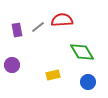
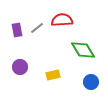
gray line: moved 1 px left, 1 px down
green diamond: moved 1 px right, 2 px up
purple circle: moved 8 px right, 2 px down
blue circle: moved 3 px right
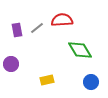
green diamond: moved 3 px left
purple circle: moved 9 px left, 3 px up
yellow rectangle: moved 6 px left, 5 px down
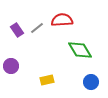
purple rectangle: rotated 24 degrees counterclockwise
purple circle: moved 2 px down
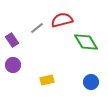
red semicircle: rotated 10 degrees counterclockwise
purple rectangle: moved 5 px left, 10 px down
green diamond: moved 6 px right, 8 px up
purple circle: moved 2 px right, 1 px up
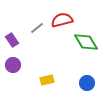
blue circle: moved 4 px left, 1 px down
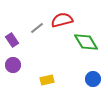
blue circle: moved 6 px right, 4 px up
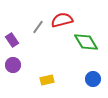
gray line: moved 1 px right, 1 px up; rotated 16 degrees counterclockwise
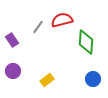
green diamond: rotated 35 degrees clockwise
purple circle: moved 6 px down
yellow rectangle: rotated 24 degrees counterclockwise
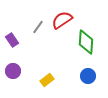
red semicircle: rotated 20 degrees counterclockwise
blue circle: moved 5 px left, 3 px up
